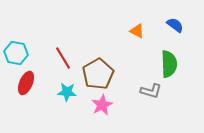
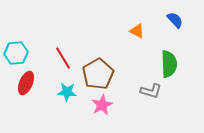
blue semicircle: moved 5 px up; rotated 12 degrees clockwise
cyan hexagon: rotated 15 degrees counterclockwise
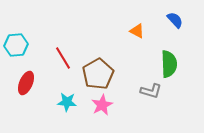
cyan hexagon: moved 8 px up
cyan star: moved 10 px down
